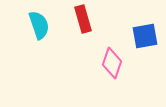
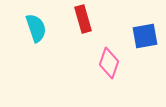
cyan semicircle: moved 3 px left, 3 px down
pink diamond: moved 3 px left
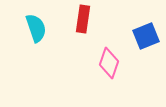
red rectangle: rotated 24 degrees clockwise
blue square: moved 1 px right; rotated 12 degrees counterclockwise
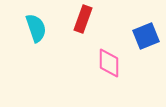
red rectangle: rotated 12 degrees clockwise
pink diamond: rotated 20 degrees counterclockwise
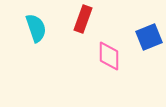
blue square: moved 3 px right, 1 px down
pink diamond: moved 7 px up
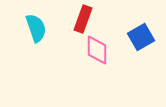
blue square: moved 8 px left; rotated 8 degrees counterclockwise
pink diamond: moved 12 px left, 6 px up
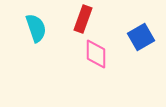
pink diamond: moved 1 px left, 4 px down
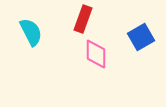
cyan semicircle: moved 5 px left, 4 px down; rotated 8 degrees counterclockwise
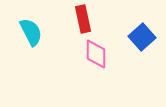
red rectangle: rotated 32 degrees counterclockwise
blue square: moved 1 px right; rotated 12 degrees counterclockwise
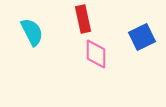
cyan semicircle: moved 1 px right
blue square: rotated 16 degrees clockwise
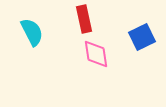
red rectangle: moved 1 px right
pink diamond: rotated 8 degrees counterclockwise
